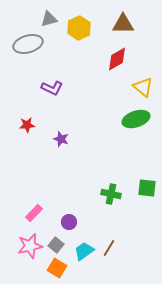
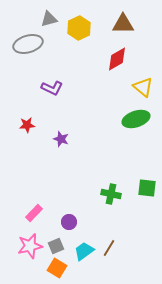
gray square: moved 1 px down; rotated 28 degrees clockwise
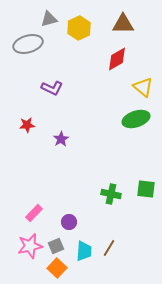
purple star: rotated 21 degrees clockwise
green square: moved 1 px left, 1 px down
cyan trapezoid: rotated 130 degrees clockwise
orange square: rotated 12 degrees clockwise
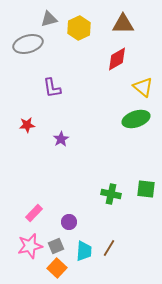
purple L-shape: rotated 55 degrees clockwise
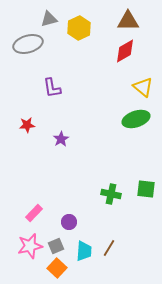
brown triangle: moved 5 px right, 3 px up
red diamond: moved 8 px right, 8 px up
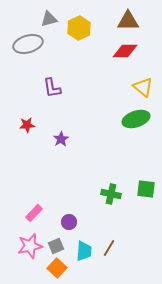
red diamond: rotated 30 degrees clockwise
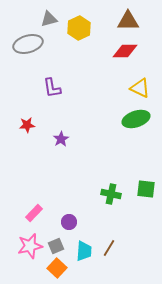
yellow triangle: moved 3 px left, 1 px down; rotated 15 degrees counterclockwise
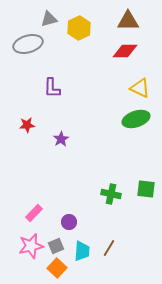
purple L-shape: rotated 10 degrees clockwise
pink star: moved 1 px right
cyan trapezoid: moved 2 px left
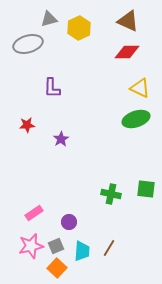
brown triangle: rotated 25 degrees clockwise
red diamond: moved 2 px right, 1 px down
pink rectangle: rotated 12 degrees clockwise
